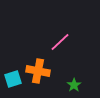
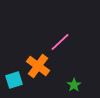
orange cross: moved 5 px up; rotated 25 degrees clockwise
cyan square: moved 1 px right, 1 px down
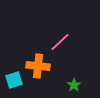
orange cross: rotated 30 degrees counterclockwise
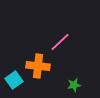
cyan square: rotated 18 degrees counterclockwise
green star: rotated 24 degrees clockwise
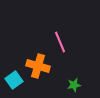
pink line: rotated 70 degrees counterclockwise
orange cross: rotated 10 degrees clockwise
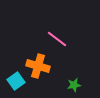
pink line: moved 3 px left, 3 px up; rotated 30 degrees counterclockwise
cyan square: moved 2 px right, 1 px down
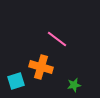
orange cross: moved 3 px right, 1 px down
cyan square: rotated 18 degrees clockwise
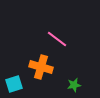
cyan square: moved 2 px left, 3 px down
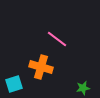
green star: moved 9 px right, 3 px down
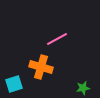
pink line: rotated 65 degrees counterclockwise
